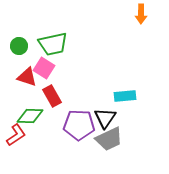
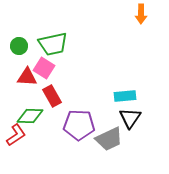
red triangle: rotated 15 degrees counterclockwise
black triangle: moved 25 px right
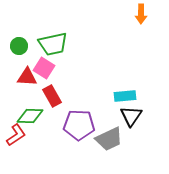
black triangle: moved 1 px right, 2 px up
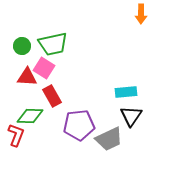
green circle: moved 3 px right
cyan rectangle: moved 1 px right, 4 px up
purple pentagon: rotated 8 degrees counterclockwise
red L-shape: rotated 35 degrees counterclockwise
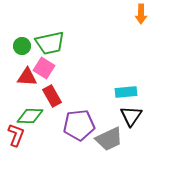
green trapezoid: moved 3 px left, 1 px up
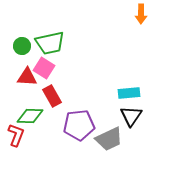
cyan rectangle: moved 3 px right, 1 px down
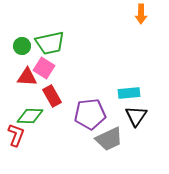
black triangle: moved 5 px right
purple pentagon: moved 11 px right, 11 px up
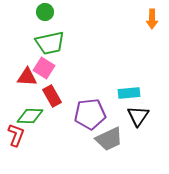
orange arrow: moved 11 px right, 5 px down
green circle: moved 23 px right, 34 px up
black triangle: moved 2 px right
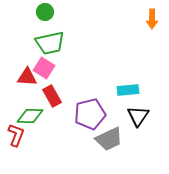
cyan rectangle: moved 1 px left, 3 px up
purple pentagon: rotated 8 degrees counterclockwise
